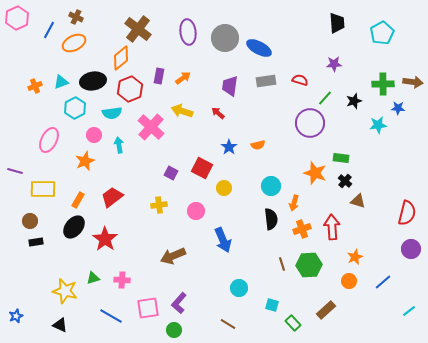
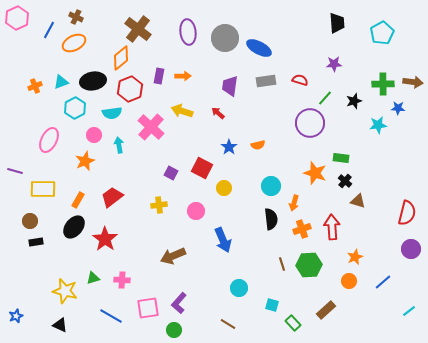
orange arrow at (183, 78): moved 2 px up; rotated 35 degrees clockwise
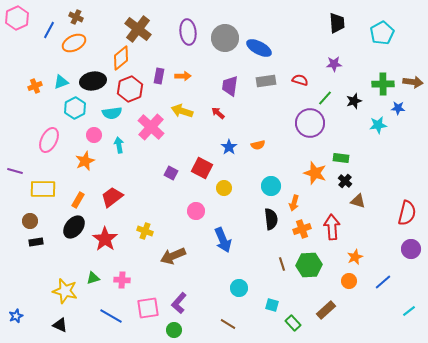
yellow cross at (159, 205): moved 14 px left, 26 px down; rotated 28 degrees clockwise
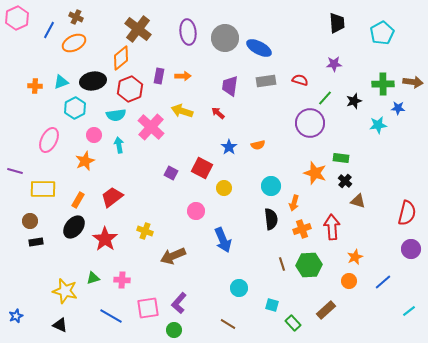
orange cross at (35, 86): rotated 24 degrees clockwise
cyan semicircle at (112, 113): moved 4 px right, 2 px down
